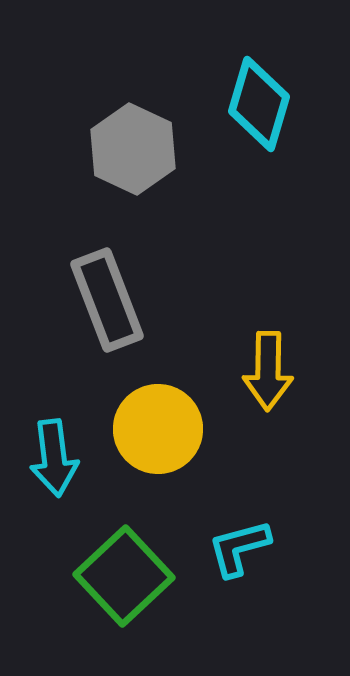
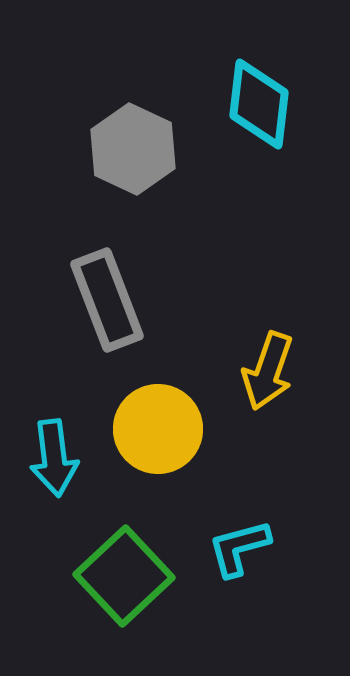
cyan diamond: rotated 10 degrees counterclockwise
yellow arrow: rotated 18 degrees clockwise
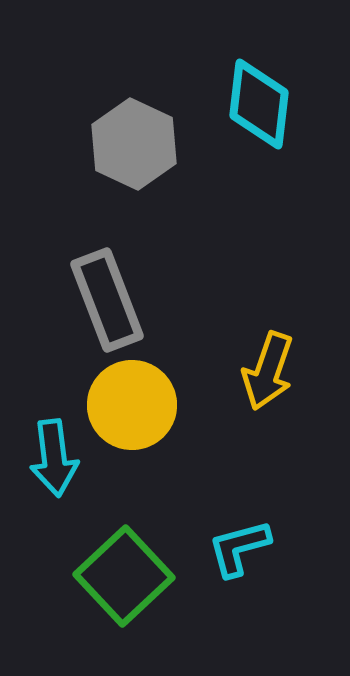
gray hexagon: moved 1 px right, 5 px up
yellow circle: moved 26 px left, 24 px up
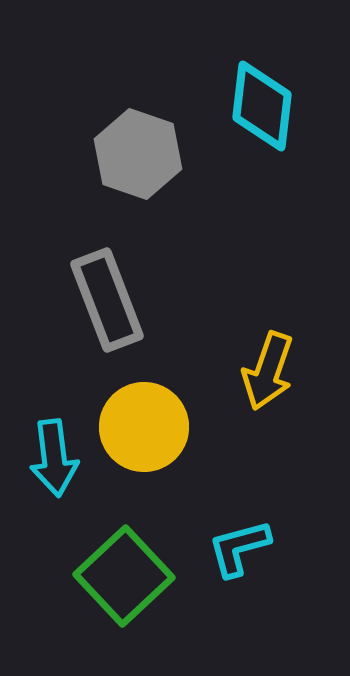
cyan diamond: moved 3 px right, 2 px down
gray hexagon: moved 4 px right, 10 px down; rotated 6 degrees counterclockwise
yellow circle: moved 12 px right, 22 px down
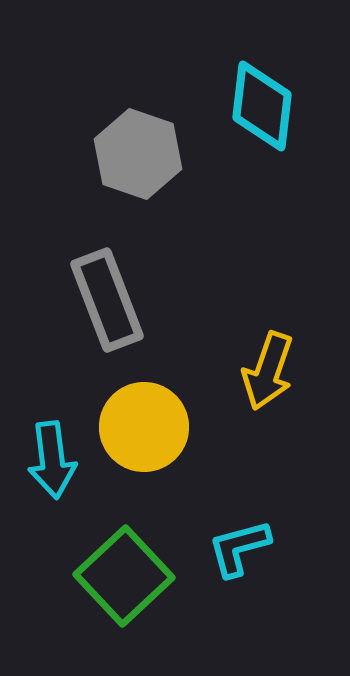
cyan arrow: moved 2 px left, 2 px down
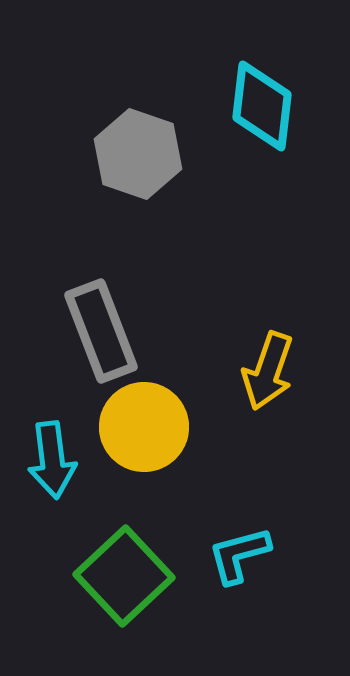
gray rectangle: moved 6 px left, 31 px down
cyan L-shape: moved 7 px down
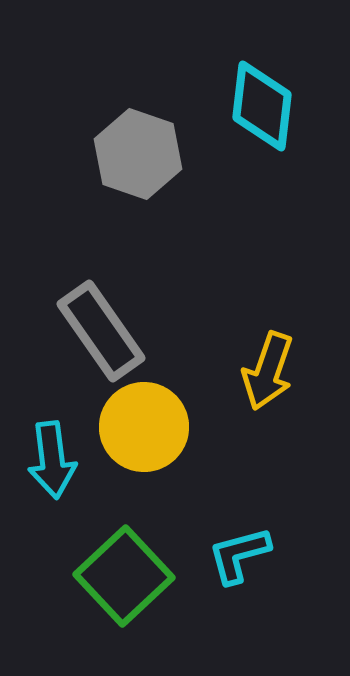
gray rectangle: rotated 14 degrees counterclockwise
